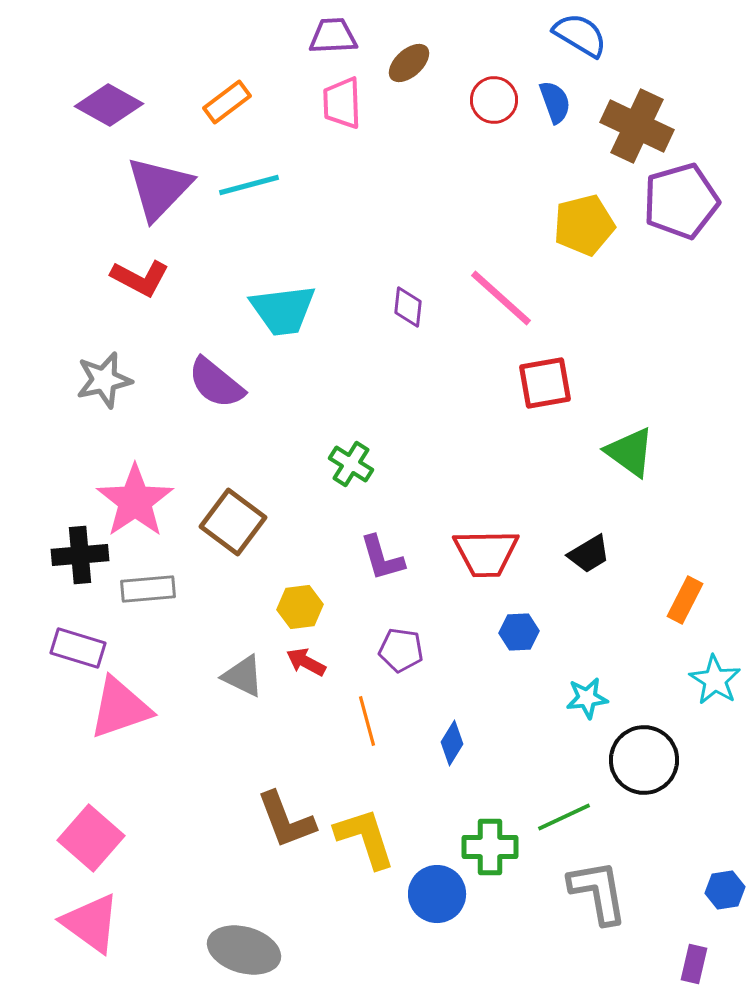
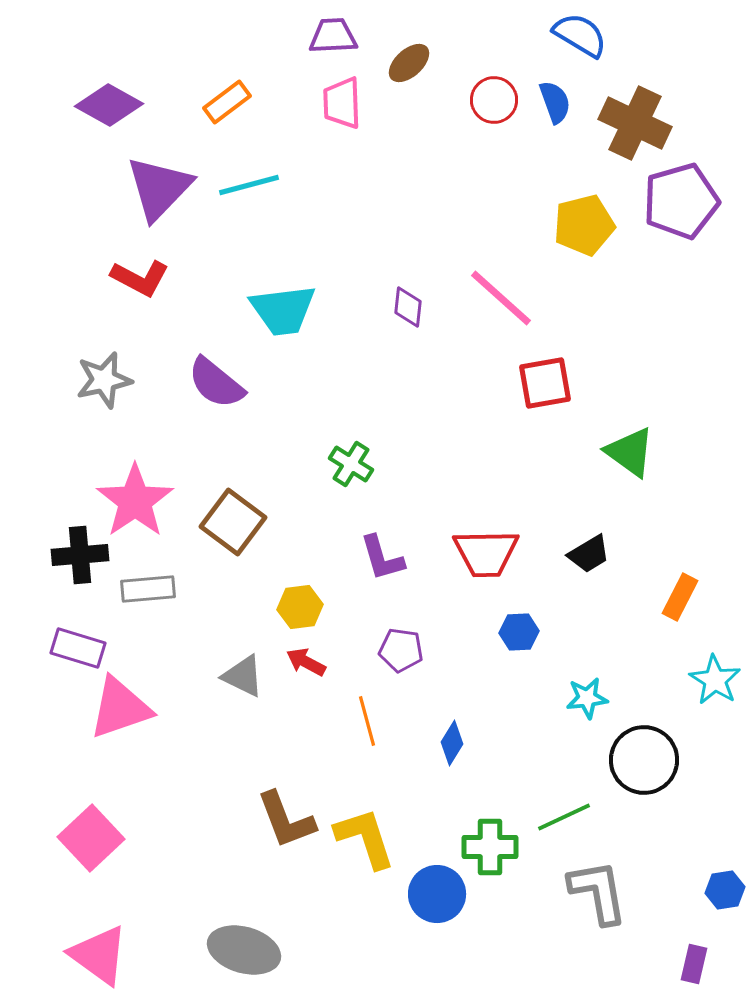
brown cross at (637, 126): moved 2 px left, 3 px up
orange rectangle at (685, 600): moved 5 px left, 3 px up
pink square at (91, 838): rotated 6 degrees clockwise
pink triangle at (91, 923): moved 8 px right, 32 px down
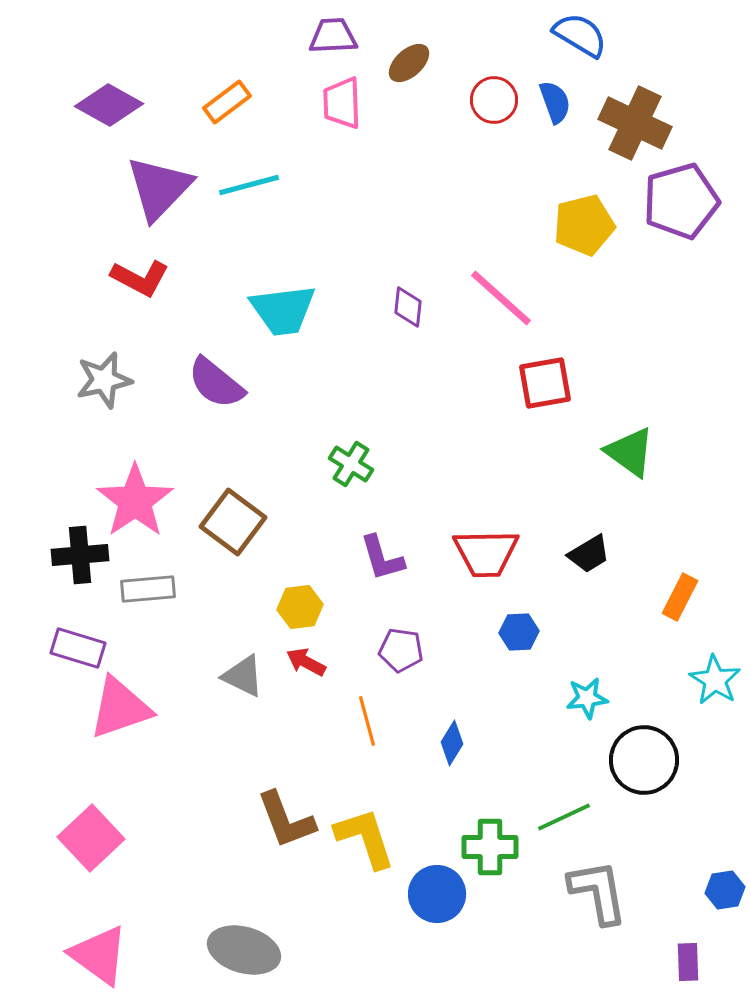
purple rectangle at (694, 964): moved 6 px left, 2 px up; rotated 15 degrees counterclockwise
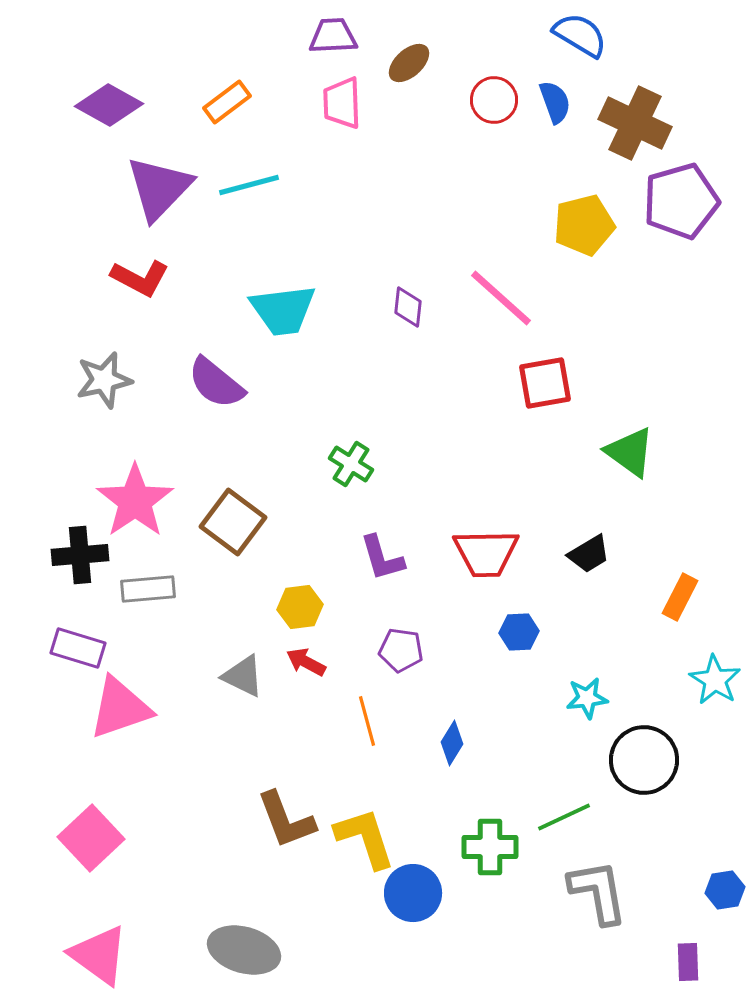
blue circle at (437, 894): moved 24 px left, 1 px up
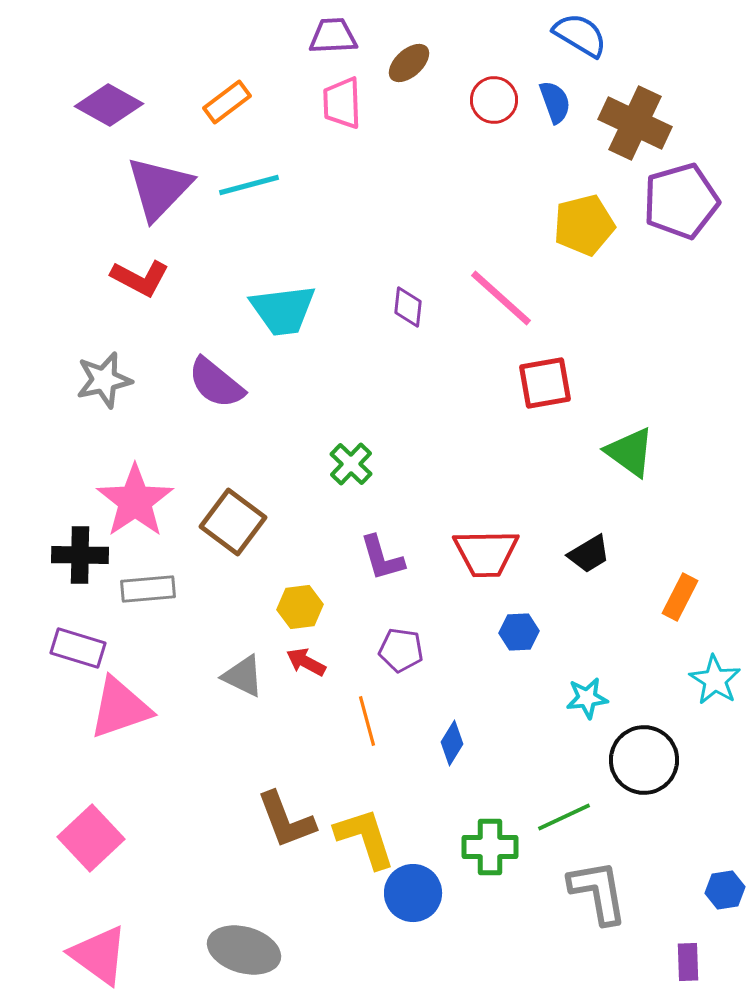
green cross at (351, 464): rotated 12 degrees clockwise
black cross at (80, 555): rotated 6 degrees clockwise
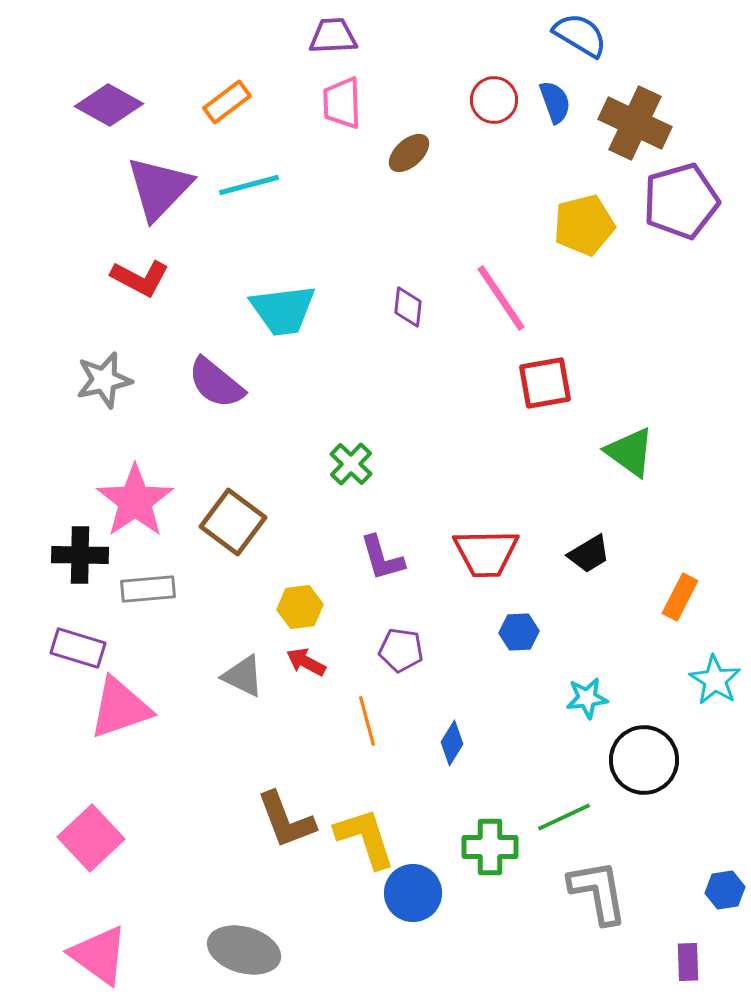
brown ellipse at (409, 63): moved 90 px down
pink line at (501, 298): rotated 14 degrees clockwise
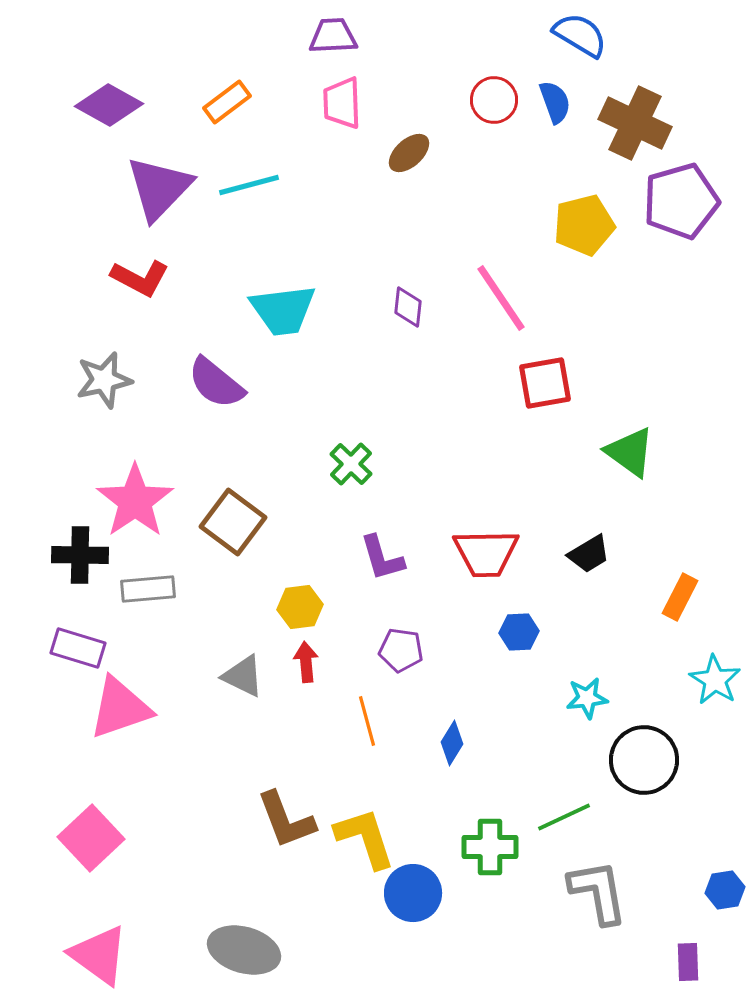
red arrow at (306, 662): rotated 57 degrees clockwise
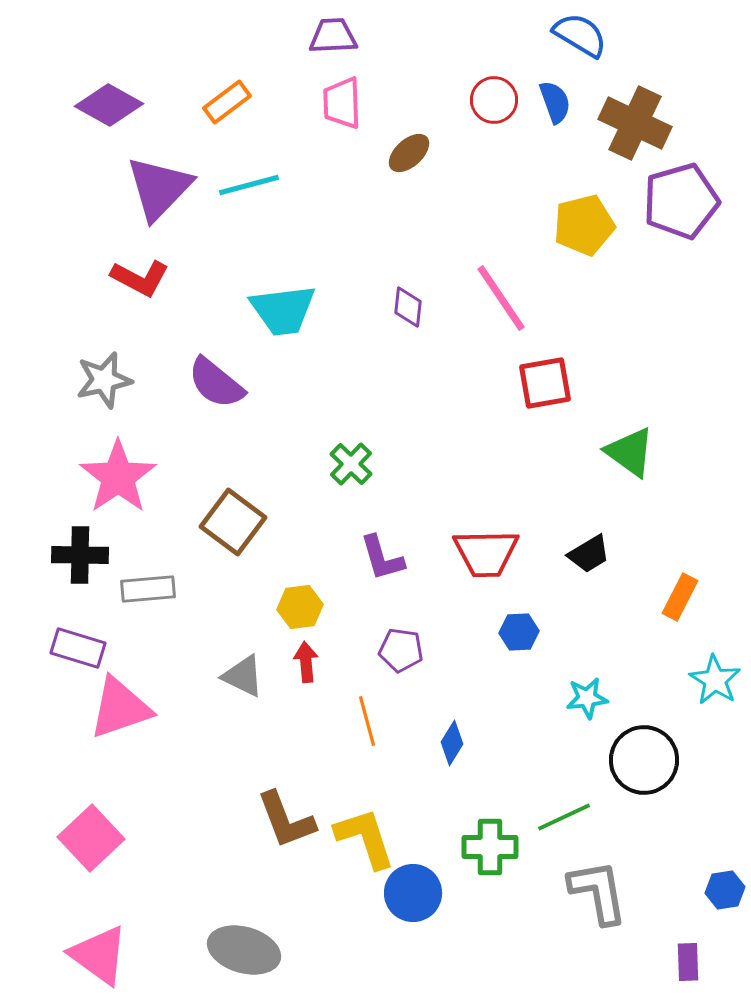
pink star at (135, 501): moved 17 px left, 24 px up
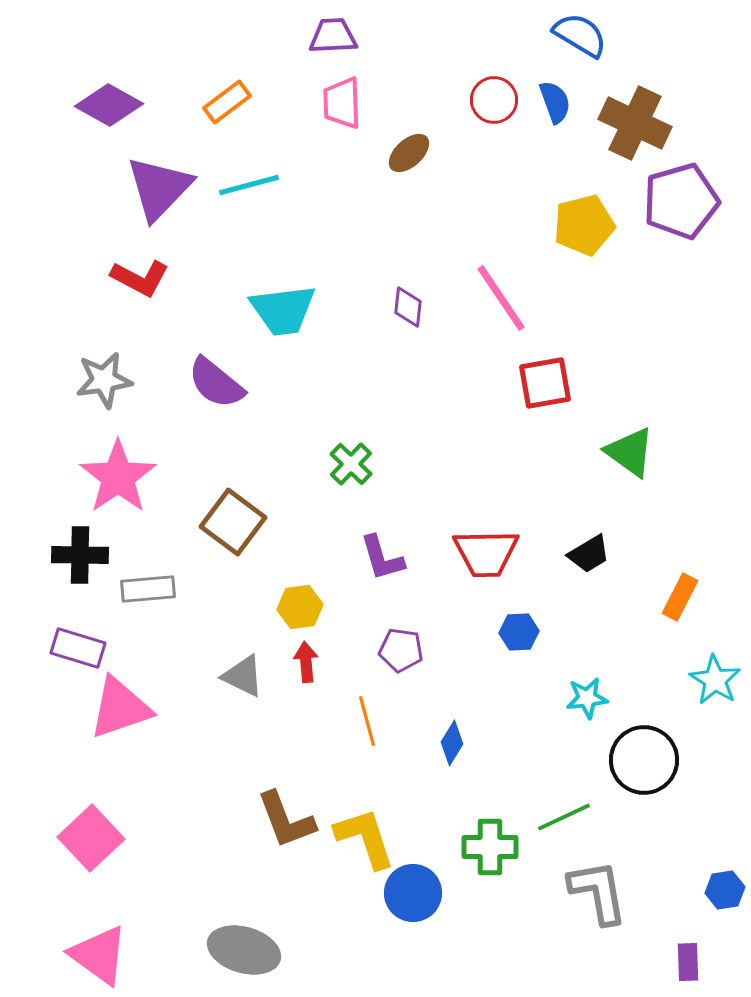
gray star at (104, 380): rotated 4 degrees clockwise
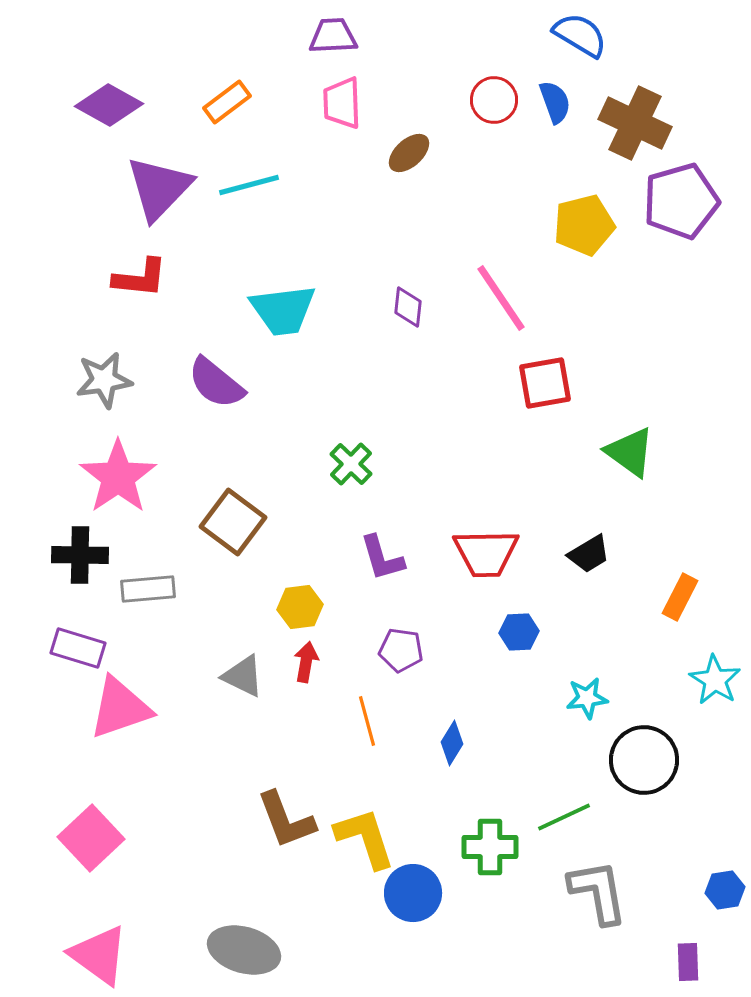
red L-shape at (140, 278): rotated 22 degrees counterclockwise
red arrow at (306, 662): rotated 15 degrees clockwise
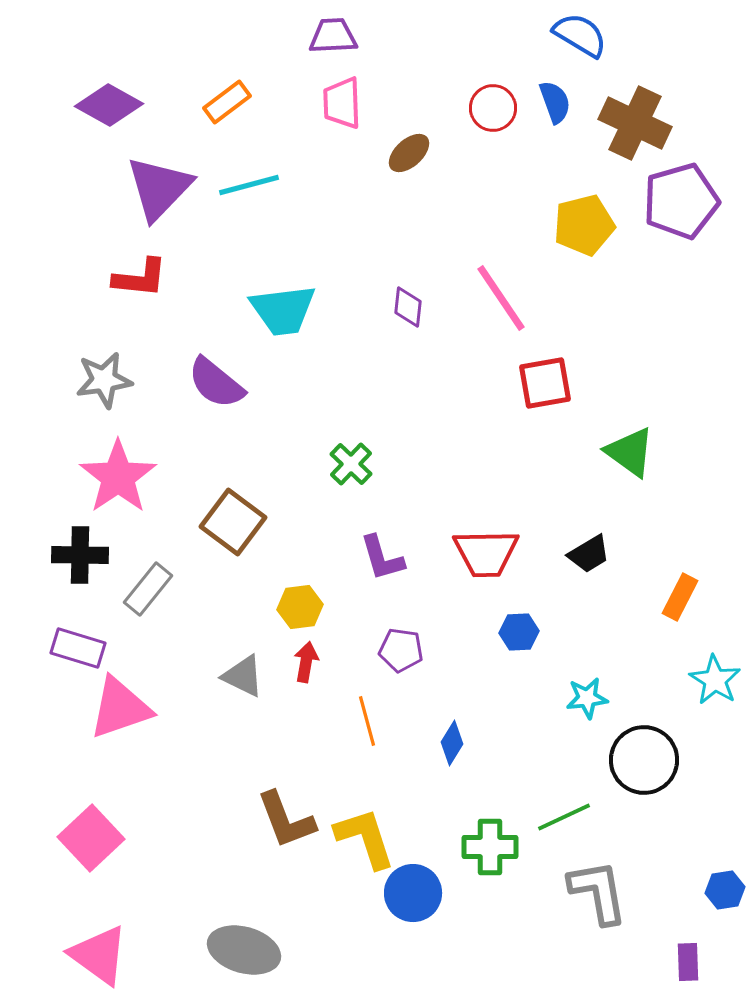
red circle at (494, 100): moved 1 px left, 8 px down
gray rectangle at (148, 589): rotated 46 degrees counterclockwise
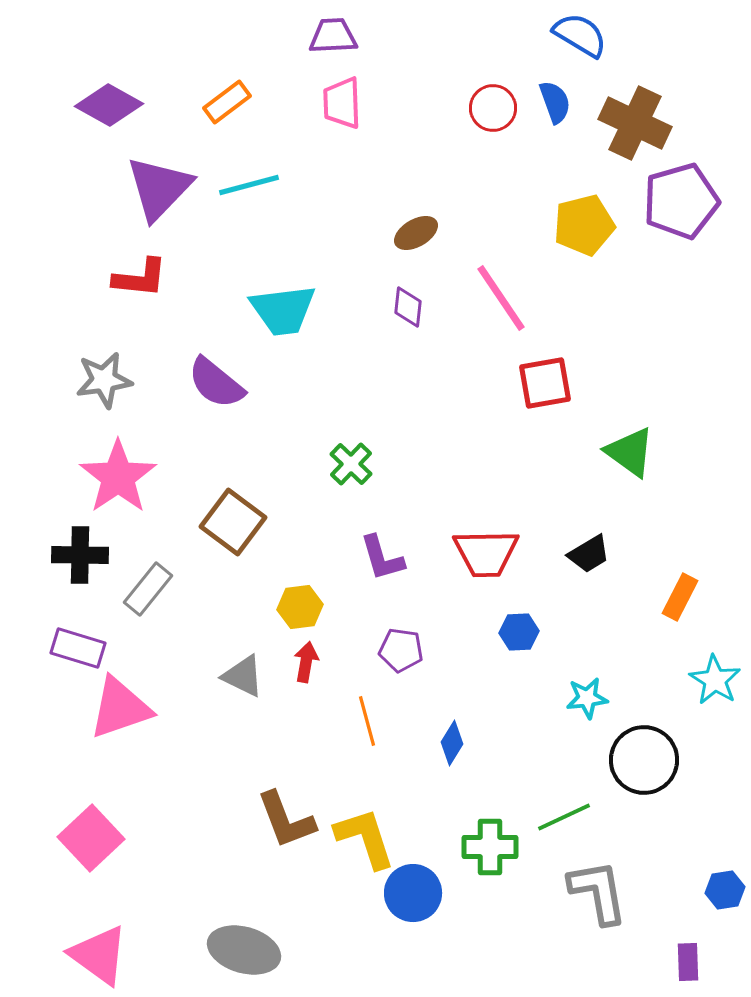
brown ellipse at (409, 153): moved 7 px right, 80 px down; rotated 12 degrees clockwise
